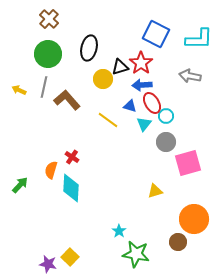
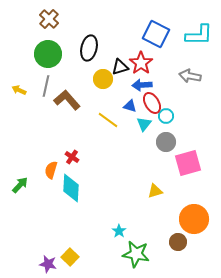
cyan L-shape: moved 4 px up
gray line: moved 2 px right, 1 px up
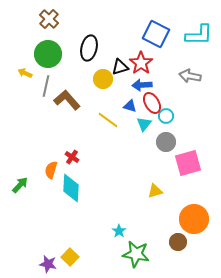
yellow arrow: moved 6 px right, 17 px up
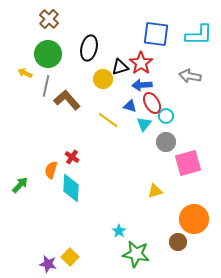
blue square: rotated 20 degrees counterclockwise
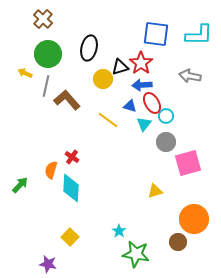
brown cross: moved 6 px left
yellow square: moved 20 px up
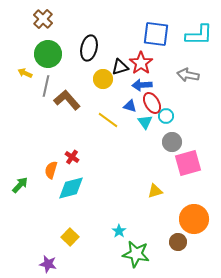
gray arrow: moved 2 px left, 1 px up
cyan triangle: moved 1 px right, 2 px up; rotated 14 degrees counterclockwise
gray circle: moved 6 px right
cyan diamond: rotated 72 degrees clockwise
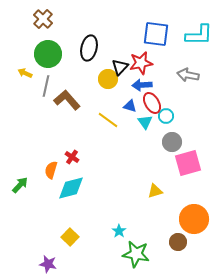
red star: rotated 25 degrees clockwise
black triangle: rotated 30 degrees counterclockwise
yellow circle: moved 5 px right
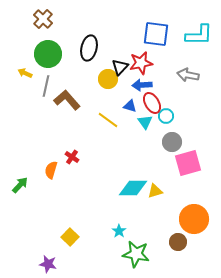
cyan diamond: moved 62 px right; rotated 16 degrees clockwise
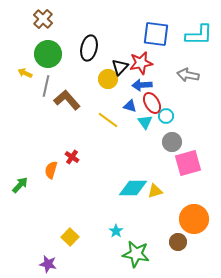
cyan star: moved 3 px left
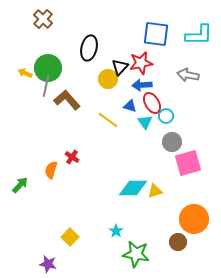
green circle: moved 14 px down
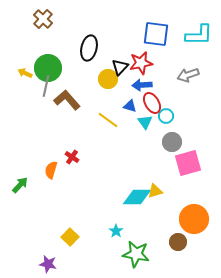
gray arrow: rotated 30 degrees counterclockwise
cyan diamond: moved 4 px right, 9 px down
